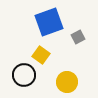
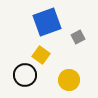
blue square: moved 2 px left
black circle: moved 1 px right
yellow circle: moved 2 px right, 2 px up
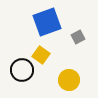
black circle: moved 3 px left, 5 px up
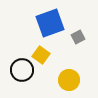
blue square: moved 3 px right, 1 px down
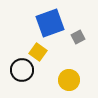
yellow square: moved 3 px left, 3 px up
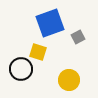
yellow square: rotated 18 degrees counterclockwise
black circle: moved 1 px left, 1 px up
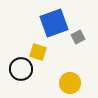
blue square: moved 4 px right
yellow circle: moved 1 px right, 3 px down
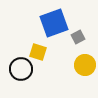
yellow circle: moved 15 px right, 18 px up
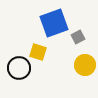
black circle: moved 2 px left, 1 px up
